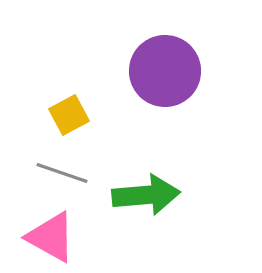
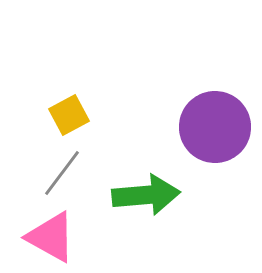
purple circle: moved 50 px right, 56 px down
gray line: rotated 72 degrees counterclockwise
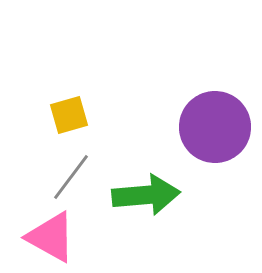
yellow square: rotated 12 degrees clockwise
gray line: moved 9 px right, 4 px down
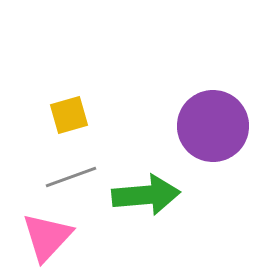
purple circle: moved 2 px left, 1 px up
gray line: rotated 33 degrees clockwise
pink triangle: moved 4 px left; rotated 44 degrees clockwise
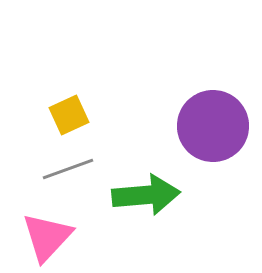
yellow square: rotated 9 degrees counterclockwise
gray line: moved 3 px left, 8 px up
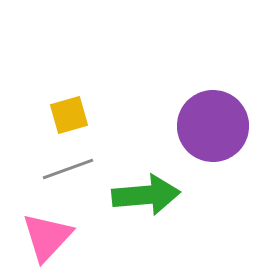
yellow square: rotated 9 degrees clockwise
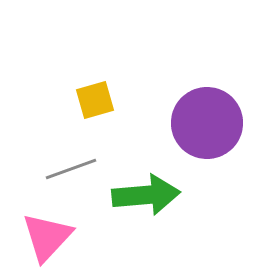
yellow square: moved 26 px right, 15 px up
purple circle: moved 6 px left, 3 px up
gray line: moved 3 px right
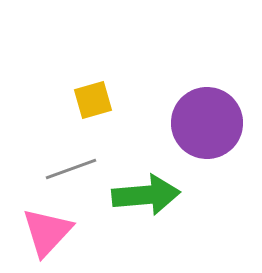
yellow square: moved 2 px left
pink triangle: moved 5 px up
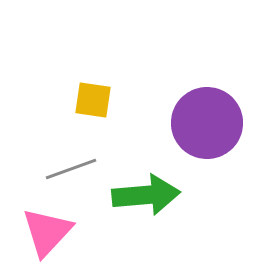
yellow square: rotated 24 degrees clockwise
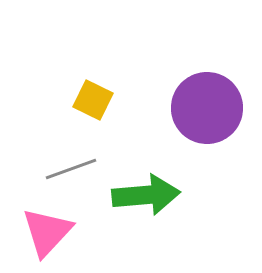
yellow square: rotated 18 degrees clockwise
purple circle: moved 15 px up
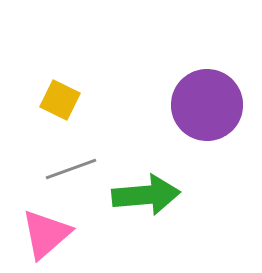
yellow square: moved 33 px left
purple circle: moved 3 px up
pink triangle: moved 1 px left, 2 px down; rotated 6 degrees clockwise
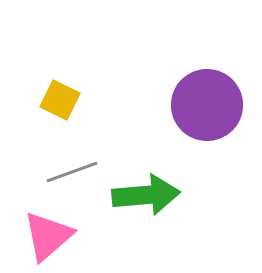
gray line: moved 1 px right, 3 px down
pink triangle: moved 2 px right, 2 px down
